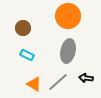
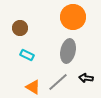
orange circle: moved 5 px right, 1 px down
brown circle: moved 3 px left
orange triangle: moved 1 px left, 3 px down
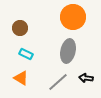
cyan rectangle: moved 1 px left, 1 px up
orange triangle: moved 12 px left, 9 px up
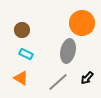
orange circle: moved 9 px right, 6 px down
brown circle: moved 2 px right, 2 px down
black arrow: moved 1 px right; rotated 56 degrees counterclockwise
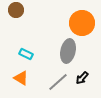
brown circle: moved 6 px left, 20 px up
black arrow: moved 5 px left
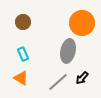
brown circle: moved 7 px right, 12 px down
cyan rectangle: moved 3 px left; rotated 40 degrees clockwise
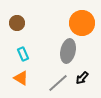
brown circle: moved 6 px left, 1 px down
gray line: moved 1 px down
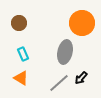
brown circle: moved 2 px right
gray ellipse: moved 3 px left, 1 px down
black arrow: moved 1 px left
gray line: moved 1 px right
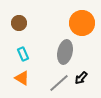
orange triangle: moved 1 px right
